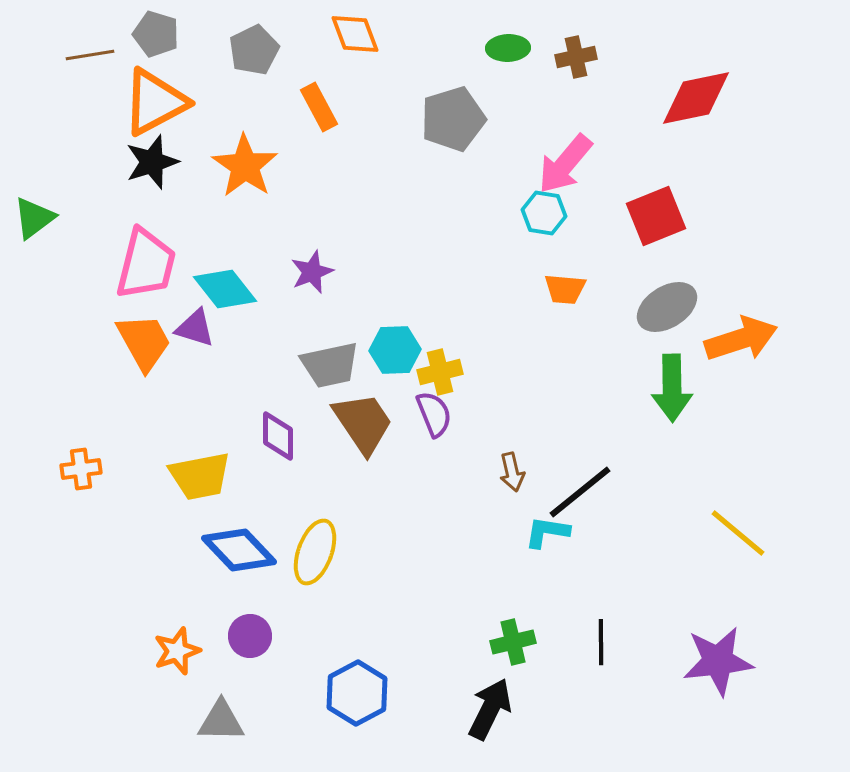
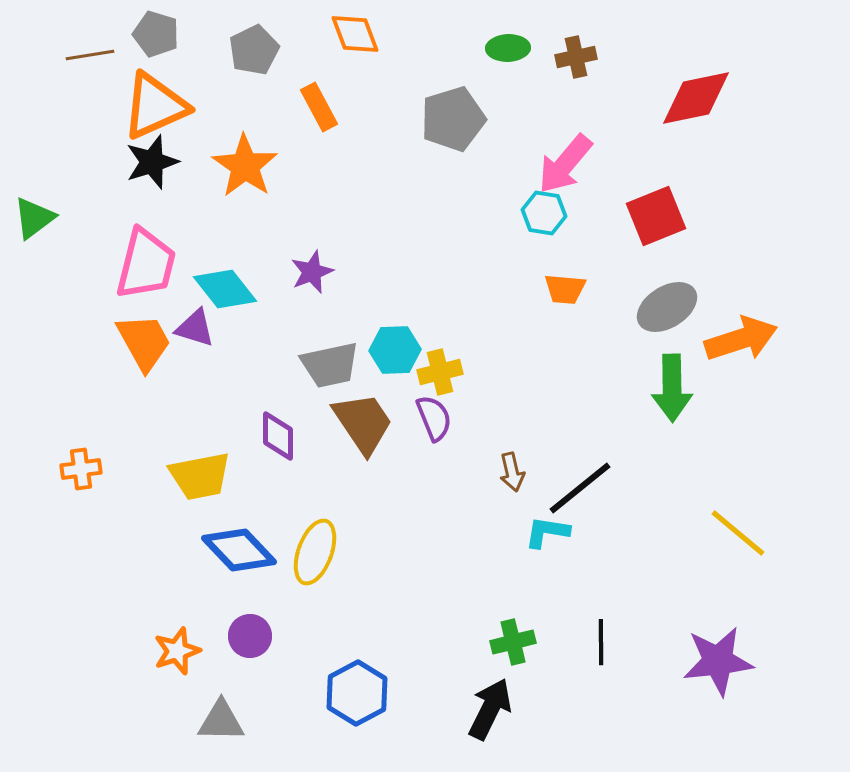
orange triangle at (155, 102): moved 4 px down; rotated 4 degrees clockwise
purple semicircle at (434, 414): moved 4 px down
black line at (580, 492): moved 4 px up
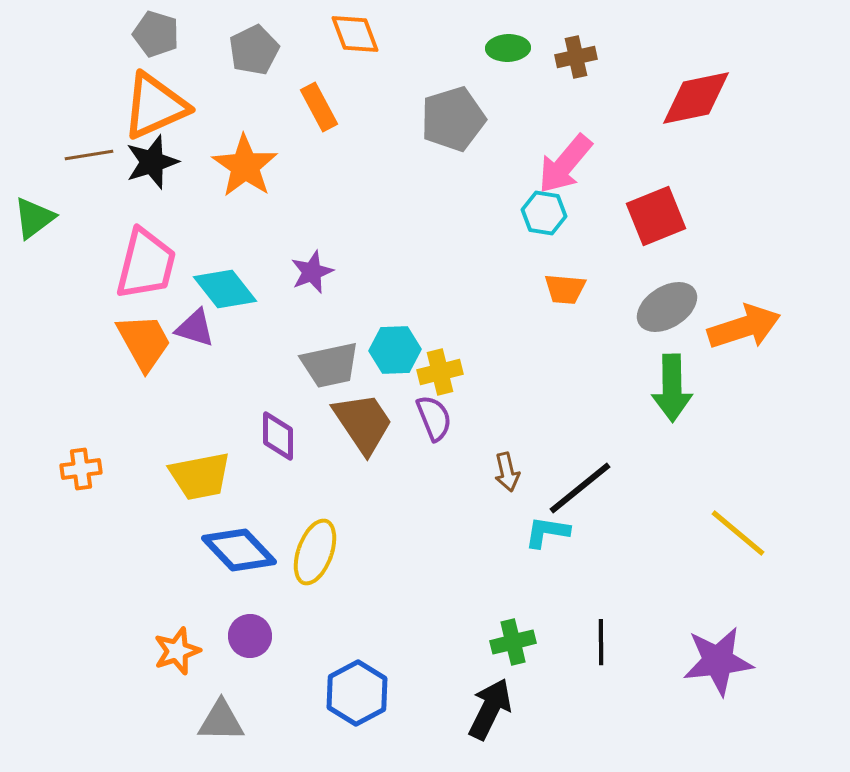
brown line at (90, 55): moved 1 px left, 100 px down
orange arrow at (741, 339): moved 3 px right, 12 px up
brown arrow at (512, 472): moved 5 px left
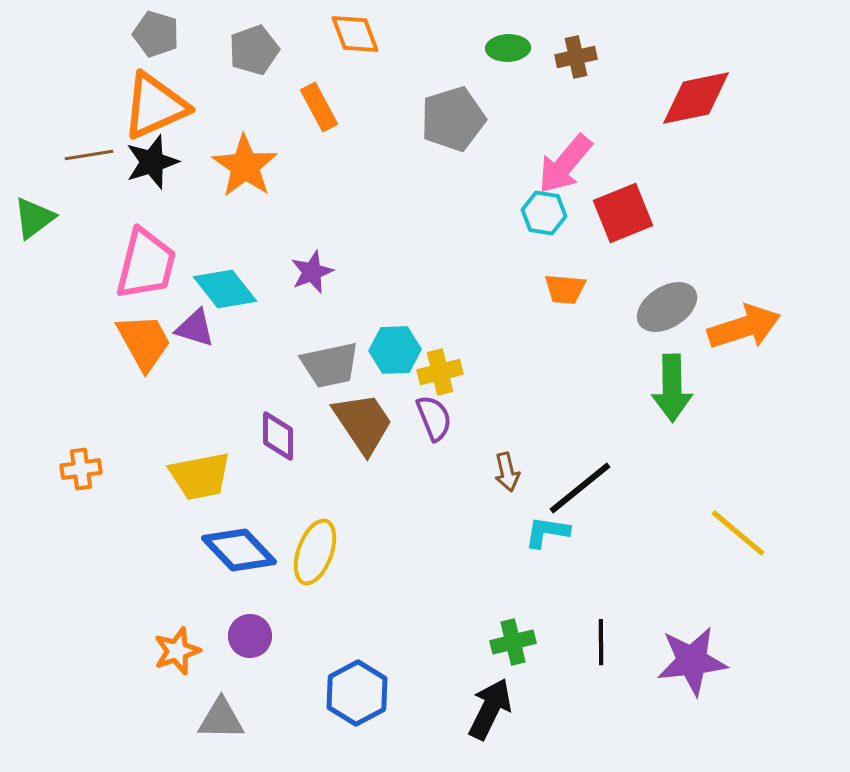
gray pentagon at (254, 50): rotated 6 degrees clockwise
red square at (656, 216): moved 33 px left, 3 px up
purple star at (718, 661): moved 26 px left
gray triangle at (221, 721): moved 2 px up
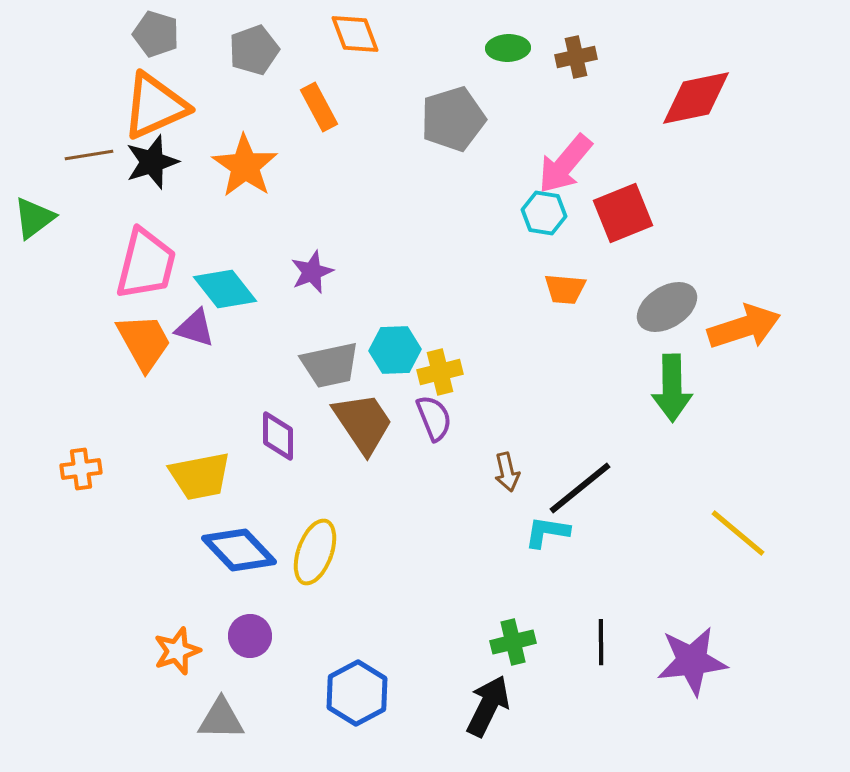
black arrow at (490, 709): moved 2 px left, 3 px up
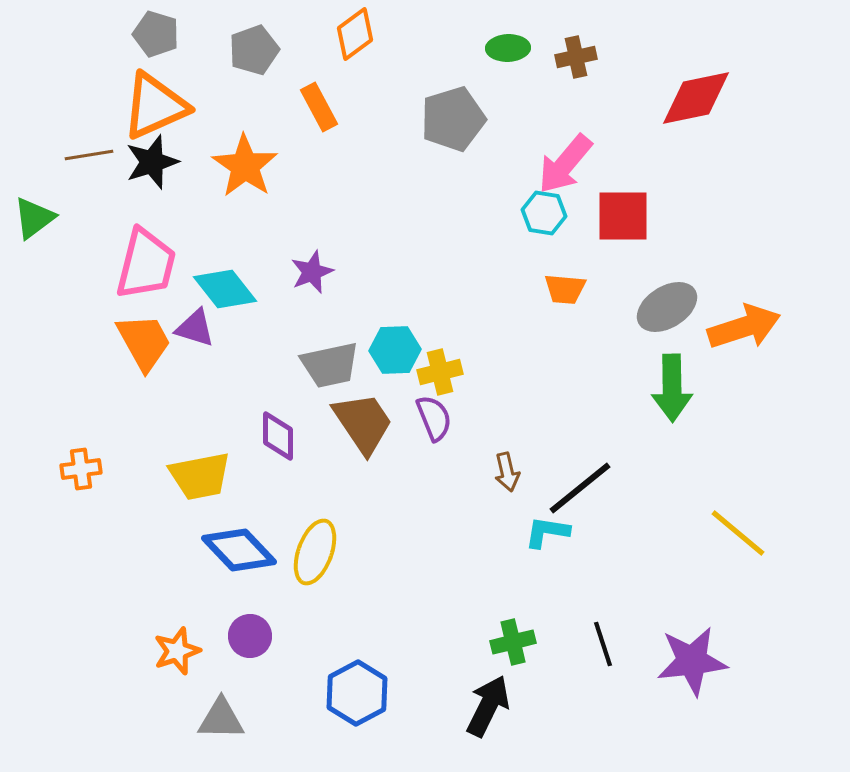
orange diamond at (355, 34): rotated 74 degrees clockwise
red square at (623, 213): moved 3 px down; rotated 22 degrees clockwise
black line at (601, 642): moved 2 px right, 2 px down; rotated 18 degrees counterclockwise
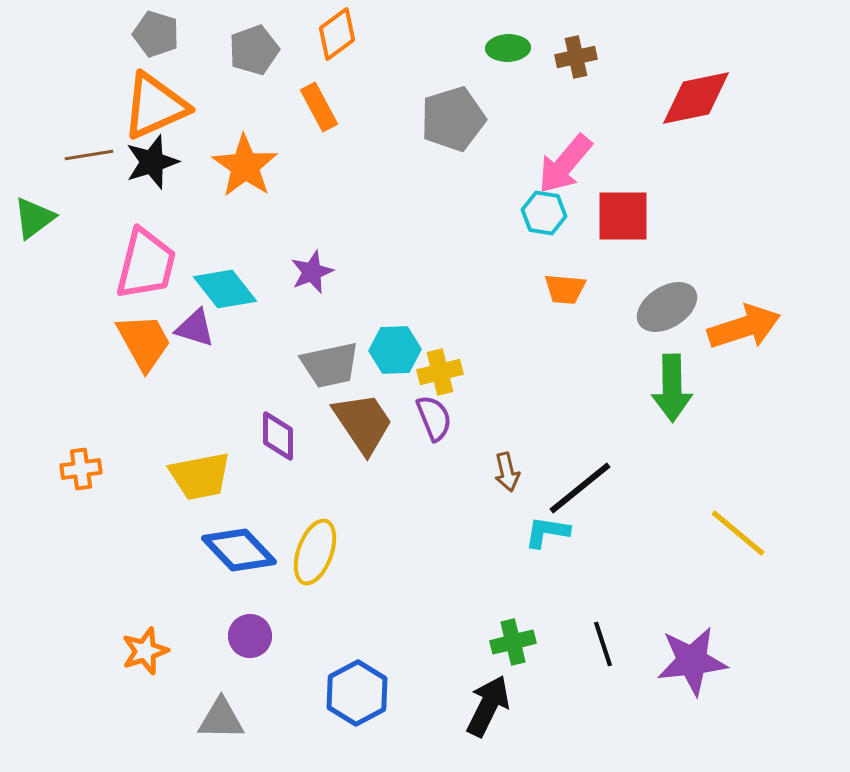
orange diamond at (355, 34): moved 18 px left
orange star at (177, 651): moved 32 px left
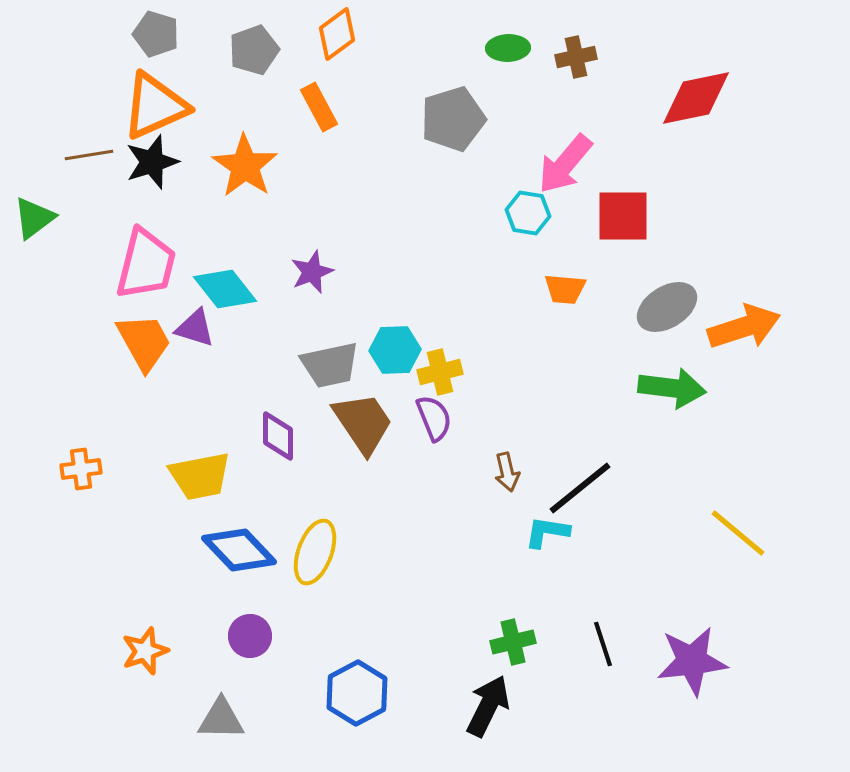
cyan hexagon at (544, 213): moved 16 px left
green arrow at (672, 388): rotated 82 degrees counterclockwise
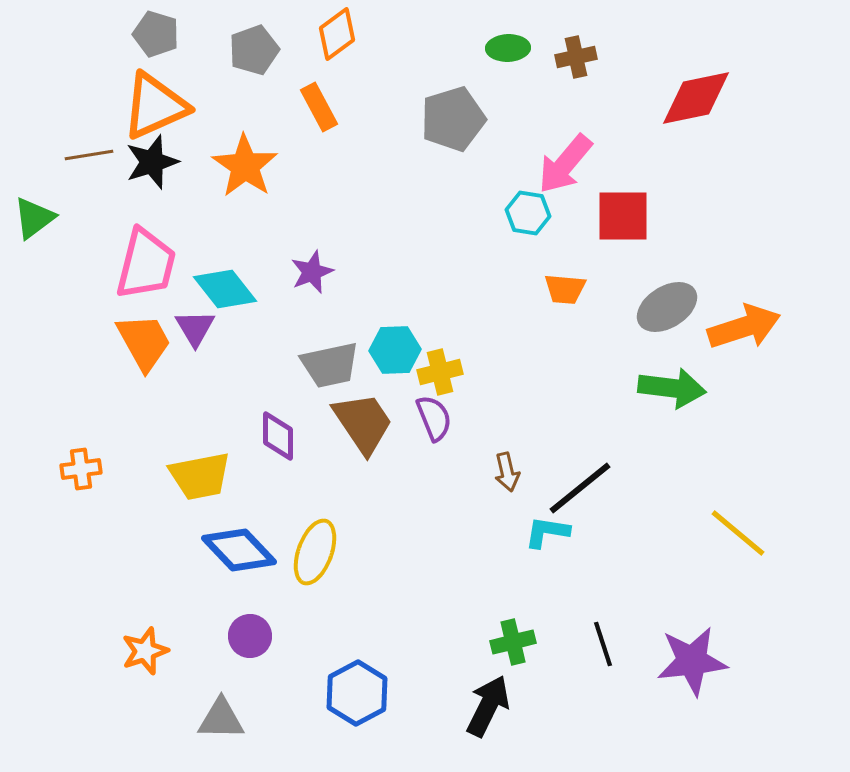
purple triangle at (195, 328): rotated 42 degrees clockwise
